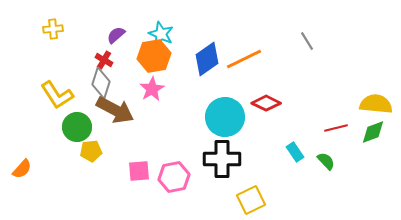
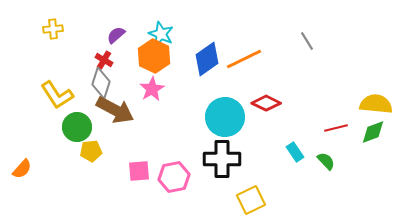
orange hexagon: rotated 24 degrees counterclockwise
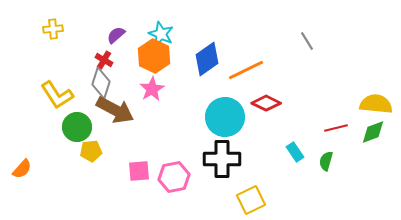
orange line: moved 2 px right, 11 px down
green semicircle: rotated 120 degrees counterclockwise
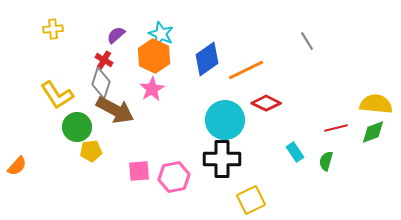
cyan circle: moved 3 px down
orange semicircle: moved 5 px left, 3 px up
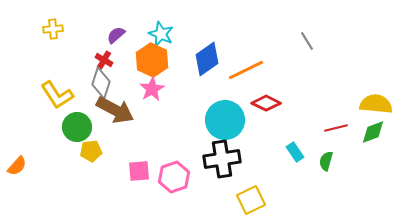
orange hexagon: moved 2 px left, 4 px down
black cross: rotated 9 degrees counterclockwise
pink hexagon: rotated 8 degrees counterclockwise
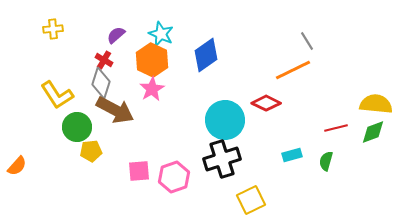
blue diamond: moved 1 px left, 4 px up
orange line: moved 47 px right
cyan rectangle: moved 3 px left, 3 px down; rotated 72 degrees counterclockwise
black cross: rotated 9 degrees counterclockwise
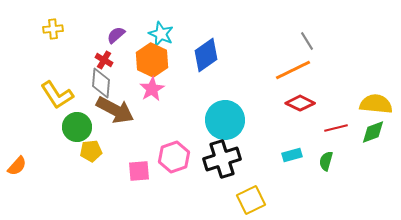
gray diamond: rotated 12 degrees counterclockwise
red diamond: moved 34 px right
pink hexagon: moved 20 px up
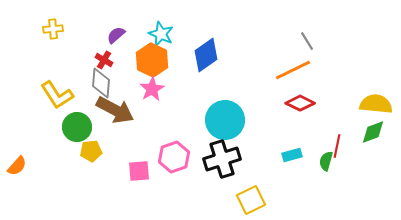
red line: moved 1 px right, 18 px down; rotated 65 degrees counterclockwise
